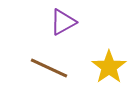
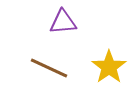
purple triangle: rotated 24 degrees clockwise
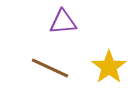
brown line: moved 1 px right
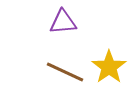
brown line: moved 15 px right, 4 px down
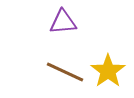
yellow star: moved 1 px left, 4 px down
